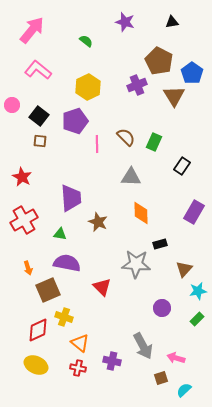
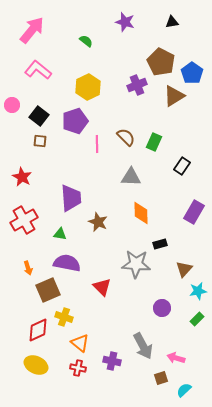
brown pentagon at (159, 61): moved 2 px right, 1 px down
brown triangle at (174, 96): rotated 30 degrees clockwise
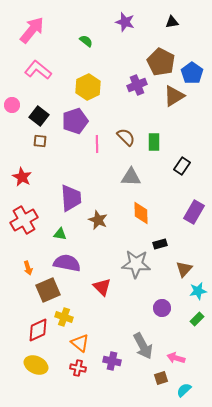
green rectangle at (154, 142): rotated 24 degrees counterclockwise
brown star at (98, 222): moved 2 px up
